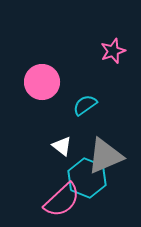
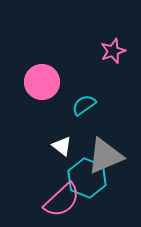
cyan semicircle: moved 1 px left
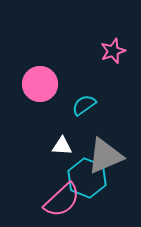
pink circle: moved 2 px left, 2 px down
white triangle: rotated 35 degrees counterclockwise
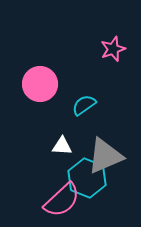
pink star: moved 2 px up
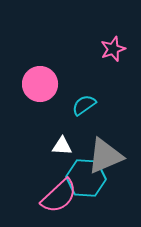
cyan hexagon: moved 1 px left; rotated 18 degrees counterclockwise
pink semicircle: moved 3 px left, 4 px up
